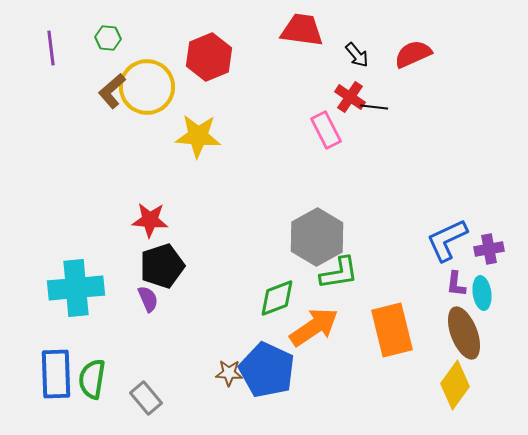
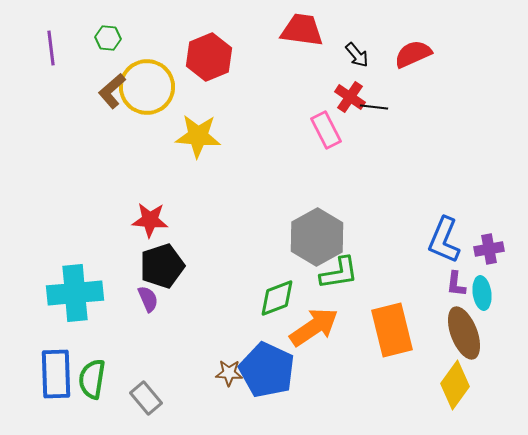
blue L-shape: moved 3 px left; rotated 42 degrees counterclockwise
cyan cross: moved 1 px left, 5 px down
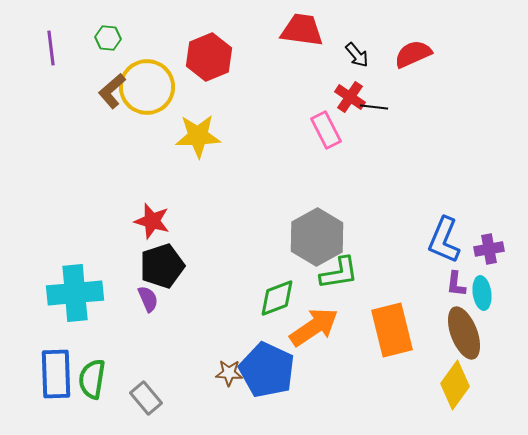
yellow star: rotated 6 degrees counterclockwise
red star: moved 2 px right, 1 px down; rotated 12 degrees clockwise
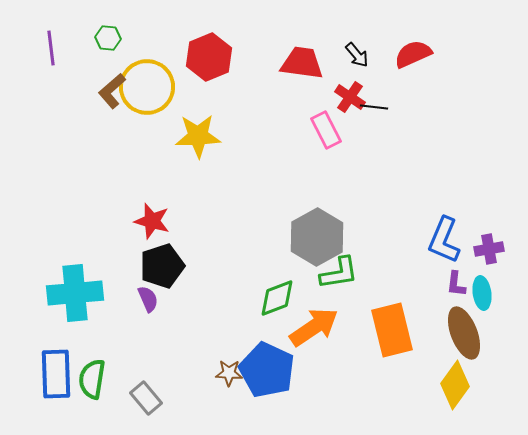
red trapezoid: moved 33 px down
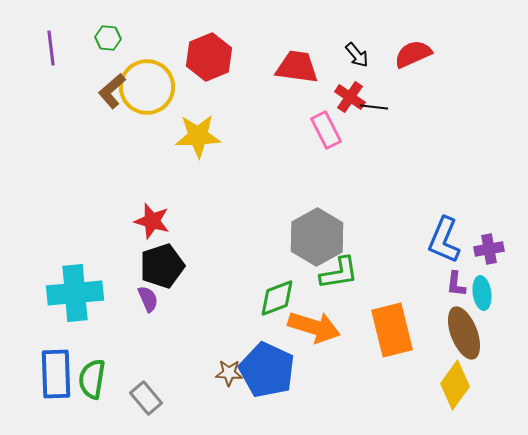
red trapezoid: moved 5 px left, 4 px down
orange arrow: rotated 51 degrees clockwise
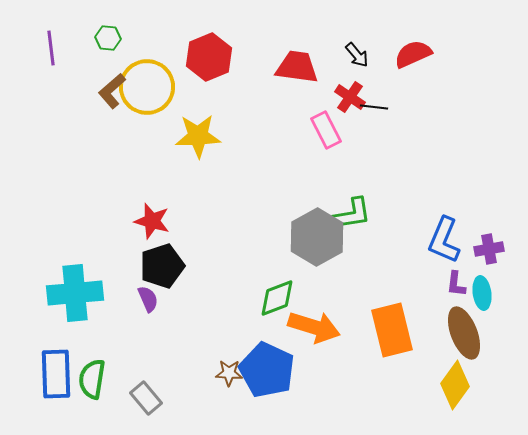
green L-shape: moved 13 px right, 59 px up
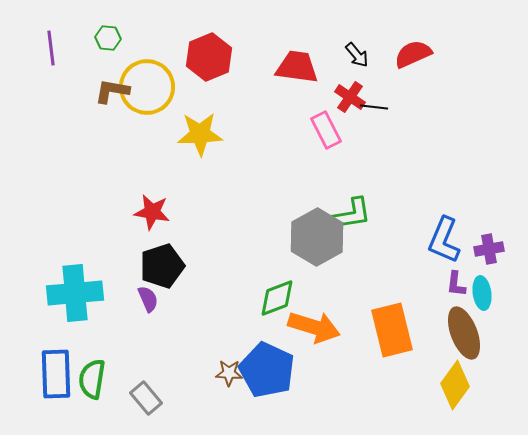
brown L-shape: rotated 51 degrees clockwise
yellow star: moved 2 px right, 2 px up
red star: moved 9 px up; rotated 6 degrees counterclockwise
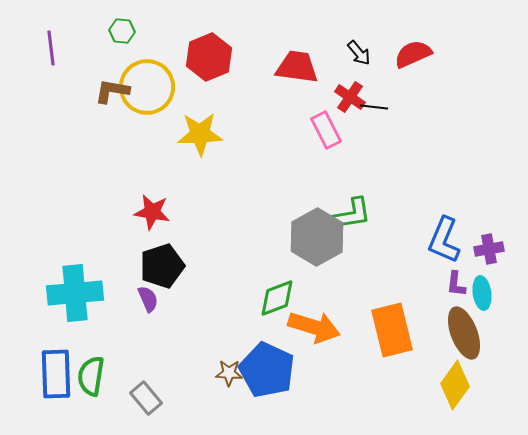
green hexagon: moved 14 px right, 7 px up
black arrow: moved 2 px right, 2 px up
green semicircle: moved 1 px left, 3 px up
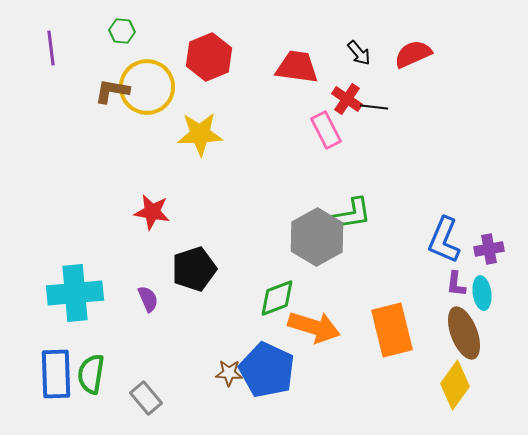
red cross: moved 3 px left, 2 px down
black pentagon: moved 32 px right, 3 px down
green semicircle: moved 2 px up
